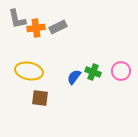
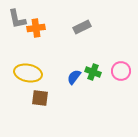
gray rectangle: moved 24 px right
yellow ellipse: moved 1 px left, 2 px down
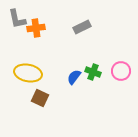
brown square: rotated 18 degrees clockwise
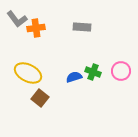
gray L-shape: rotated 25 degrees counterclockwise
gray rectangle: rotated 30 degrees clockwise
yellow ellipse: rotated 16 degrees clockwise
blue semicircle: rotated 35 degrees clockwise
brown square: rotated 12 degrees clockwise
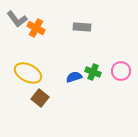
orange cross: rotated 36 degrees clockwise
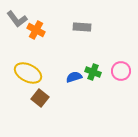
orange cross: moved 2 px down
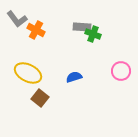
green cross: moved 38 px up
